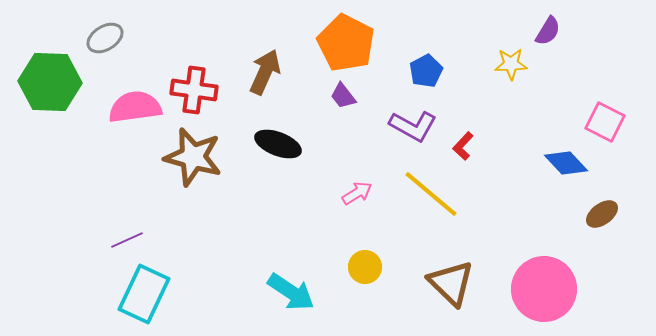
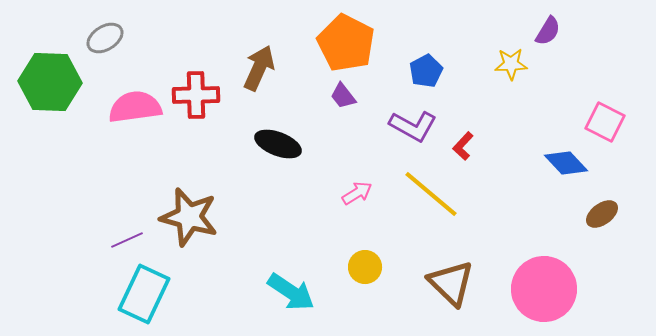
brown arrow: moved 6 px left, 4 px up
red cross: moved 2 px right, 5 px down; rotated 9 degrees counterclockwise
brown star: moved 4 px left, 60 px down
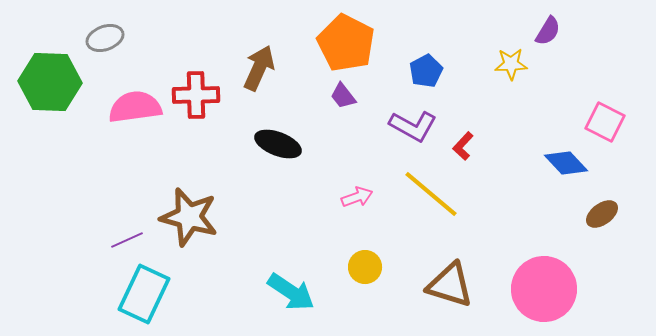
gray ellipse: rotated 12 degrees clockwise
pink arrow: moved 4 px down; rotated 12 degrees clockwise
brown triangle: moved 1 px left, 2 px down; rotated 27 degrees counterclockwise
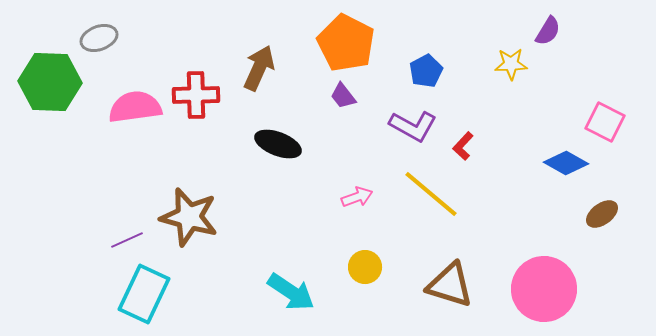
gray ellipse: moved 6 px left
blue diamond: rotated 18 degrees counterclockwise
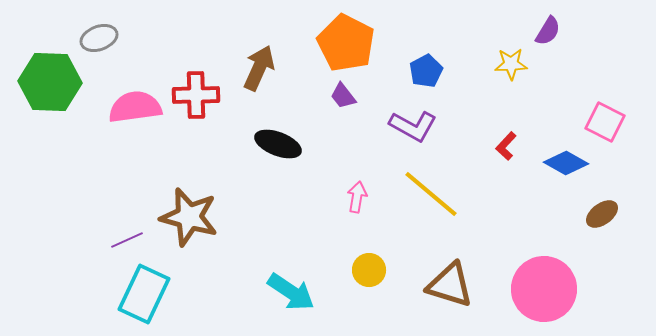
red L-shape: moved 43 px right
pink arrow: rotated 60 degrees counterclockwise
yellow circle: moved 4 px right, 3 px down
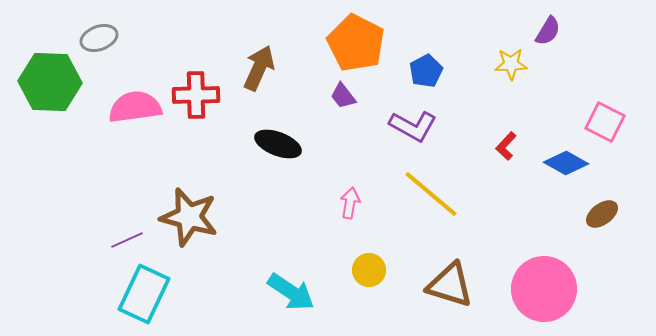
orange pentagon: moved 10 px right
pink arrow: moved 7 px left, 6 px down
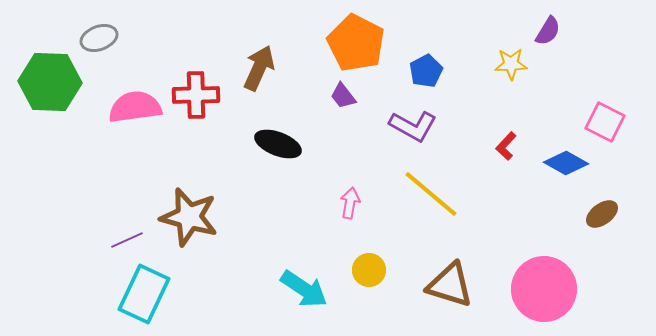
cyan arrow: moved 13 px right, 3 px up
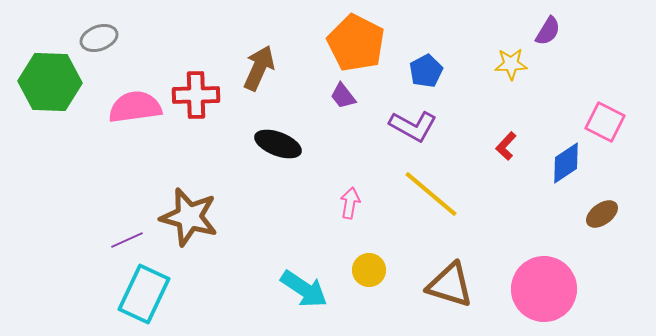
blue diamond: rotated 63 degrees counterclockwise
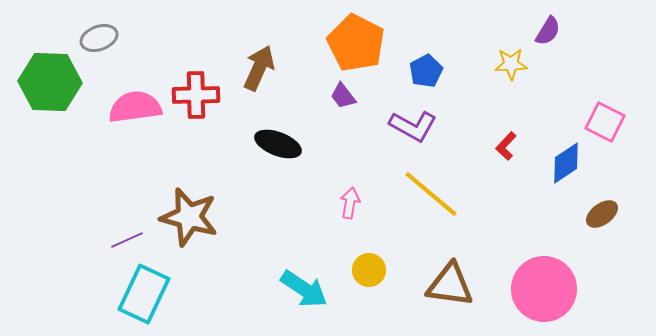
brown triangle: rotated 9 degrees counterclockwise
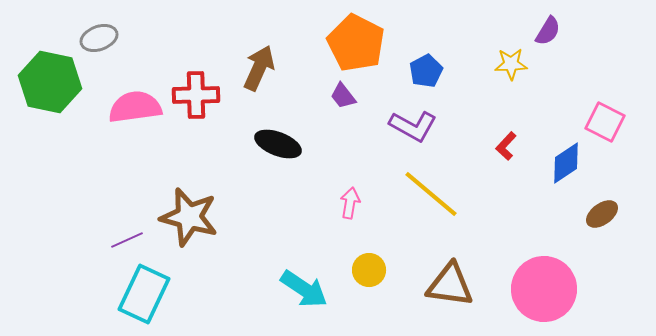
green hexagon: rotated 10 degrees clockwise
